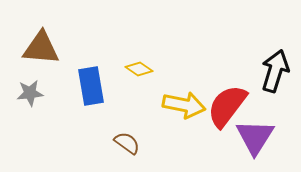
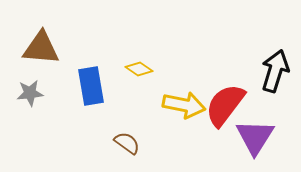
red semicircle: moved 2 px left, 1 px up
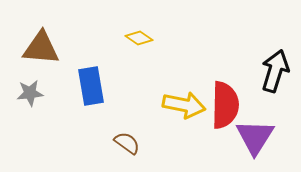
yellow diamond: moved 31 px up
red semicircle: rotated 144 degrees clockwise
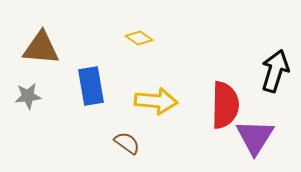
gray star: moved 2 px left, 3 px down
yellow arrow: moved 28 px left, 4 px up; rotated 6 degrees counterclockwise
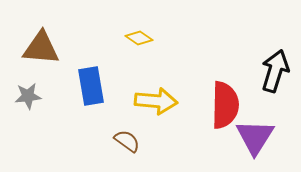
brown semicircle: moved 2 px up
